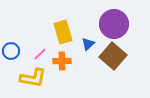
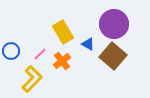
yellow rectangle: rotated 15 degrees counterclockwise
blue triangle: rotated 48 degrees counterclockwise
orange cross: rotated 36 degrees counterclockwise
yellow L-shape: moved 1 px left, 1 px down; rotated 56 degrees counterclockwise
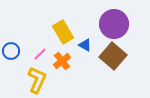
blue triangle: moved 3 px left, 1 px down
yellow L-shape: moved 5 px right, 1 px down; rotated 20 degrees counterclockwise
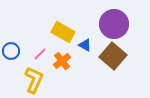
yellow rectangle: rotated 30 degrees counterclockwise
yellow L-shape: moved 3 px left
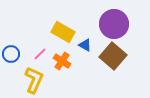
blue circle: moved 3 px down
orange cross: rotated 18 degrees counterclockwise
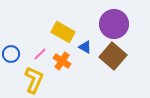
blue triangle: moved 2 px down
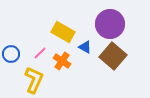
purple circle: moved 4 px left
pink line: moved 1 px up
